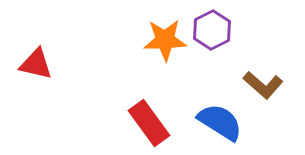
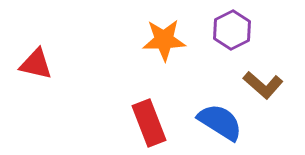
purple hexagon: moved 20 px right
orange star: moved 1 px left
red rectangle: rotated 15 degrees clockwise
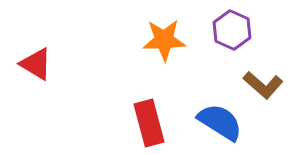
purple hexagon: rotated 9 degrees counterclockwise
red triangle: rotated 18 degrees clockwise
red rectangle: rotated 6 degrees clockwise
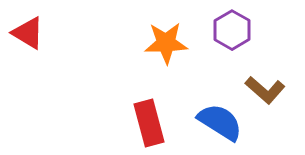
purple hexagon: rotated 6 degrees clockwise
orange star: moved 2 px right, 3 px down
red triangle: moved 8 px left, 31 px up
brown L-shape: moved 2 px right, 5 px down
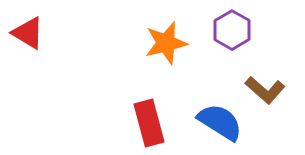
orange star: rotated 12 degrees counterclockwise
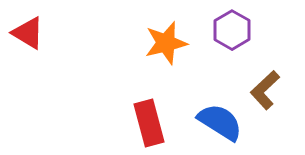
brown L-shape: rotated 96 degrees clockwise
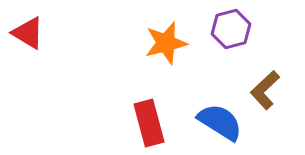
purple hexagon: moved 1 px left, 1 px up; rotated 15 degrees clockwise
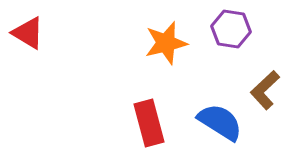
purple hexagon: rotated 24 degrees clockwise
